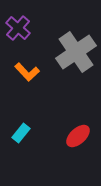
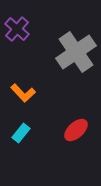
purple cross: moved 1 px left, 1 px down
orange L-shape: moved 4 px left, 21 px down
red ellipse: moved 2 px left, 6 px up
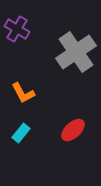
purple cross: rotated 10 degrees counterclockwise
orange L-shape: rotated 15 degrees clockwise
red ellipse: moved 3 px left
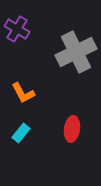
gray cross: rotated 9 degrees clockwise
red ellipse: moved 1 px left, 1 px up; rotated 40 degrees counterclockwise
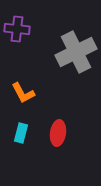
purple cross: rotated 25 degrees counterclockwise
red ellipse: moved 14 px left, 4 px down
cyan rectangle: rotated 24 degrees counterclockwise
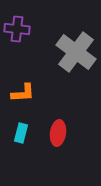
gray cross: rotated 27 degrees counterclockwise
orange L-shape: rotated 65 degrees counterclockwise
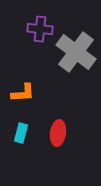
purple cross: moved 23 px right
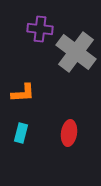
red ellipse: moved 11 px right
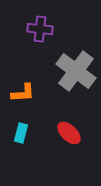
gray cross: moved 19 px down
red ellipse: rotated 55 degrees counterclockwise
